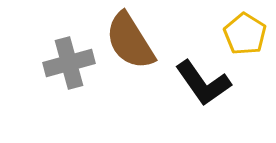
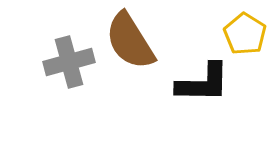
gray cross: moved 1 px up
black L-shape: rotated 54 degrees counterclockwise
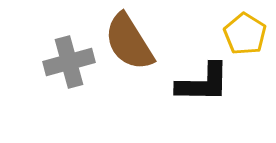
brown semicircle: moved 1 px left, 1 px down
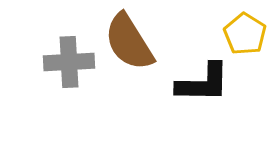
gray cross: rotated 12 degrees clockwise
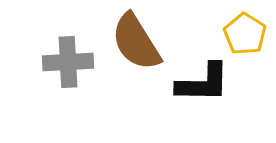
brown semicircle: moved 7 px right
gray cross: moved 1 px left
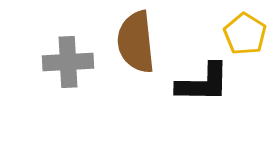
brown semicircle: rotated 26 degrees clockwise
